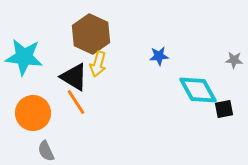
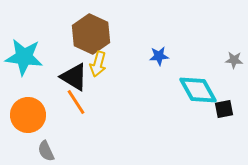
orange circle: moved 5 px left, 2 px down
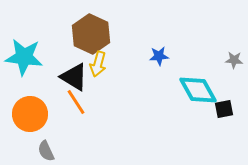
orange circle: moved 2 px right, 1 px up
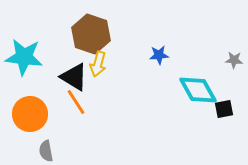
brown hexagon: rotated 6 degrees counterclockwise
blue star: moved 1 px up
gray semicircle: rotated 15 degrees clockwise
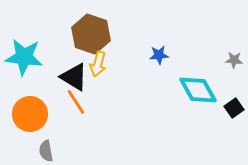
black square: moved 10 px right, 1 px up; rotated 24 degrees counterclockwise
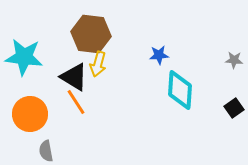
brown hexagon: rotated 12 degrees counterclockwise
cyan diamond: moved 18 px left; rotated 33 degrees clockwise
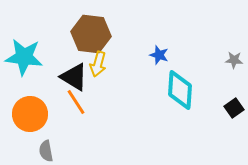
blue star: rotated 24 degrees clockwise
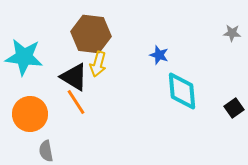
gray star: moved 2 px left, 27 px up
cyan diamond: moved 2 px right, 1 px down; rotated 9 degrees counterclockwise
